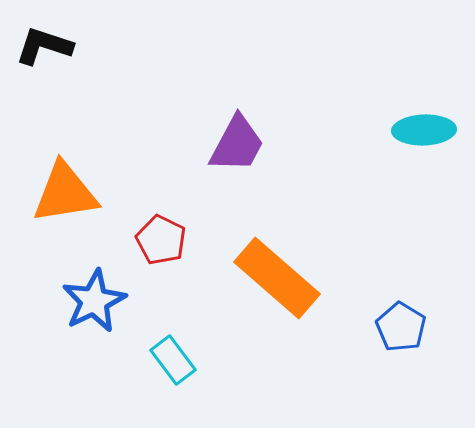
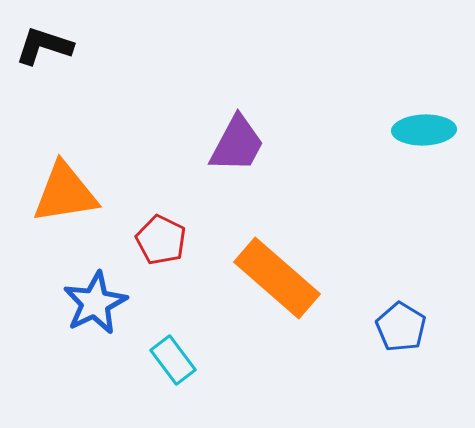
blue star: moved 1 px right, 2 px down
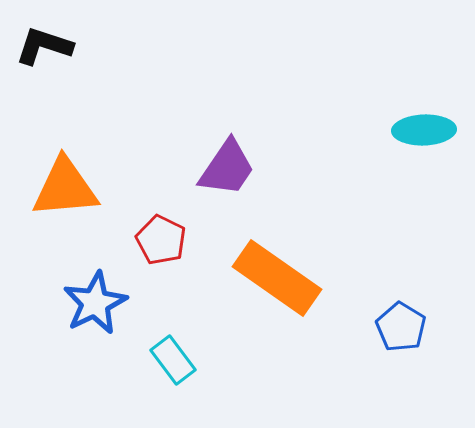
purple trapezoid: moved 10 px left, 24 px down; rotated 6 degrees clockwise
orange triangle: moved 5 px up; rotated 4 degrees clockwise
orange rectangle: rotated 6 degrees counterclockwise
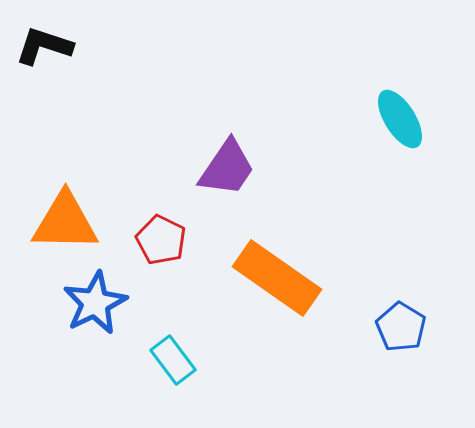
cyan ellipse: moved 24 px left, 11 px up; rotated 60 degrees clockwise
orange triangle: moved 34 px down; rotated 6 degrees clockwise
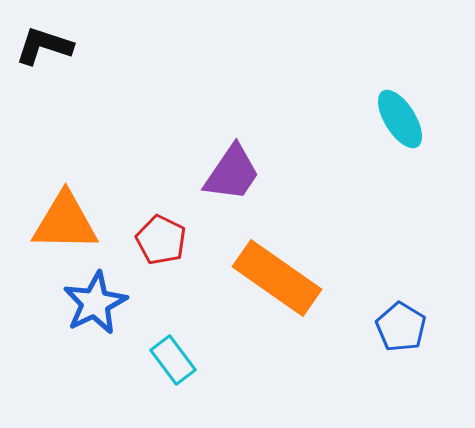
purple trapezoid: moved 5 px right, 5 px down
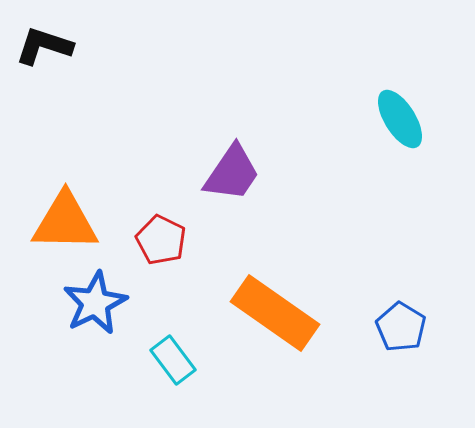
orange rectangle: moved 2 px left, 35 px down
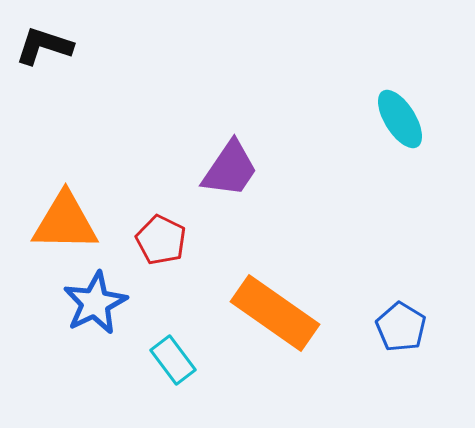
purple trapezoid: moved 2 px left, 4 px up
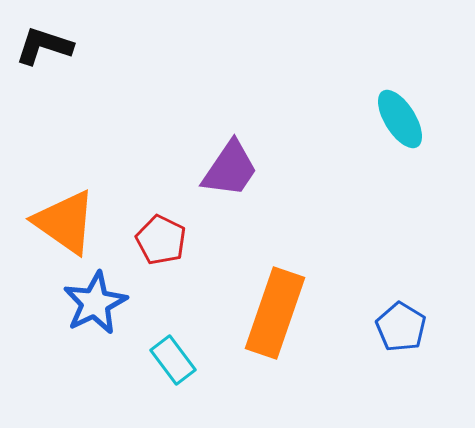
orange triangle: rotated 34 degrees clockwise
orange rectangle: rotated 74 degrees clockwise
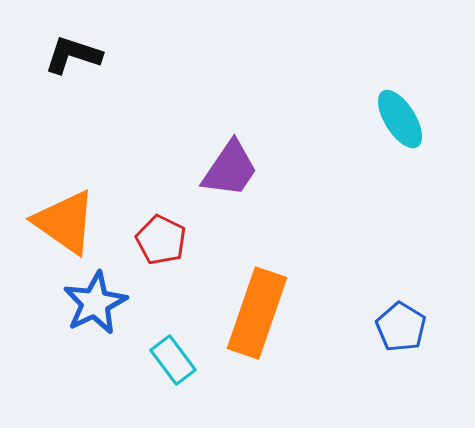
black L-shape: moved 29 px right, 9 px down
orange rectangle: moved 18 px left
